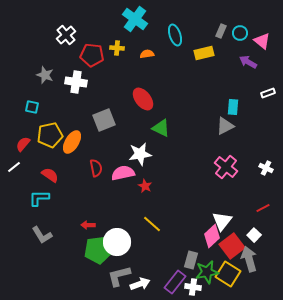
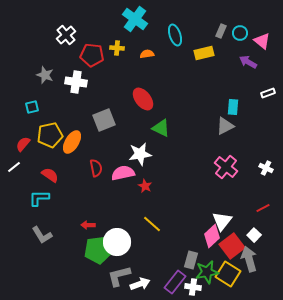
cyan square at (32, 107): rotated 24 degrees counterclockwise
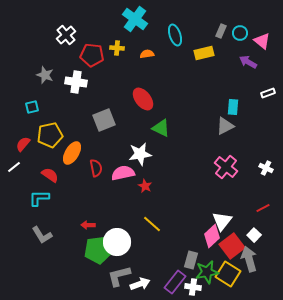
orange ellipse at (72, 142): moved 11 px down
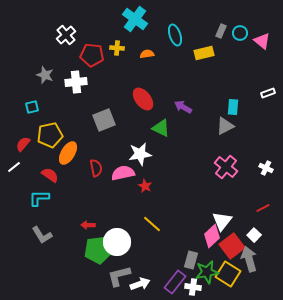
purple arrow at (248, 62): moved 65 px left, 45 px down
white cross at (76, 82): rotated 15 degrees counterclockwise
orange ellipse at (72, 153): moved 4 px left
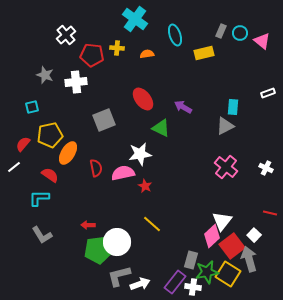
red line at (263, 208): moved 7 px right, 5 px down; rotated 40 degrees clockwise
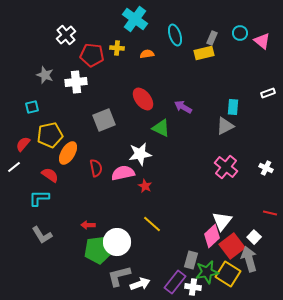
gray rectangle at (221, 31): moved 9 px left, 7 px down
white square at (254, 235): moved 2 px down
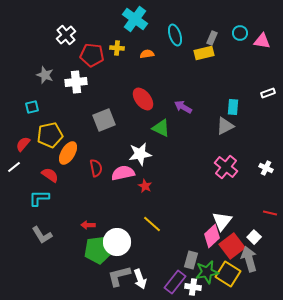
pink triangle at (262, 41): rotated 30 degrees counterclockwise
white arrow at (140, 284): moved 5 px up; rotated 90 degrees clockwise
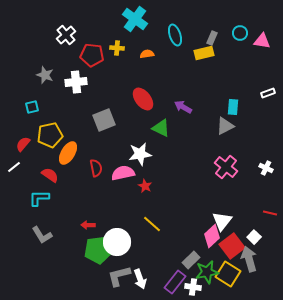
gray rectangle at (191, 260): rotated 30 degrees clockwise
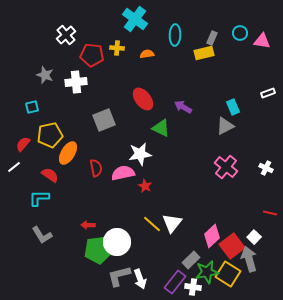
cyan ellipse at (175, 35): rotated 20 degrees clockwise
cyan rectangle at (233, 107): rotated 28 degrees counterclockwise
white triangle at (222, 221): moved 50 px left, 2 px down
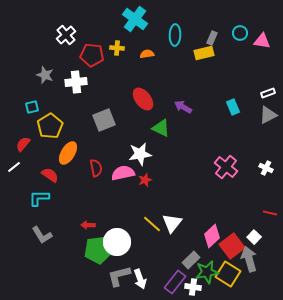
gray triangle at (225, 126): moved 43 px right, 11 px up
yellow pentagon at (50, 135): moved 9 px up; rotated 20 degrees counterclockwise
red star at (145, 186): moved 6 px up; rotated 24 degrees clockwise
